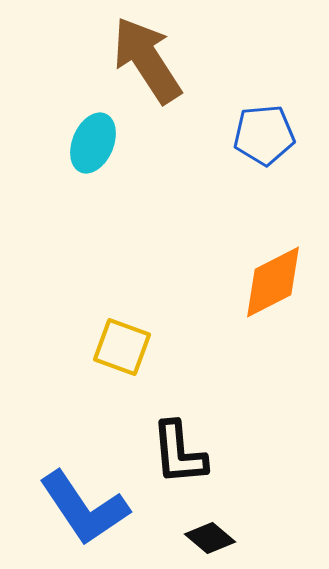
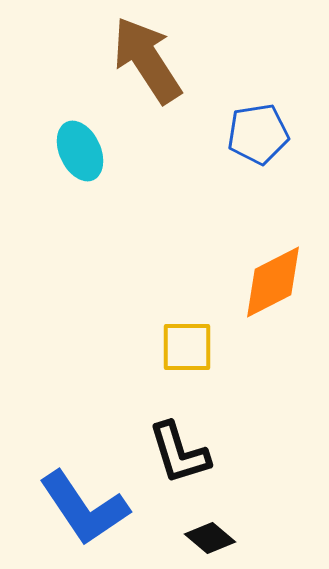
blue pentagon: moved 6 px left, 1 px up; rotated 4 degrees counterclockwise
cyan ellipse: moved 13 px left, 8 px down; rotated 48 degrees counterclockwise
yellow square: moved 65 px right; rotated 20 degrees counterclockwise
black L-shape: rotated 12 degrees counterclockwise
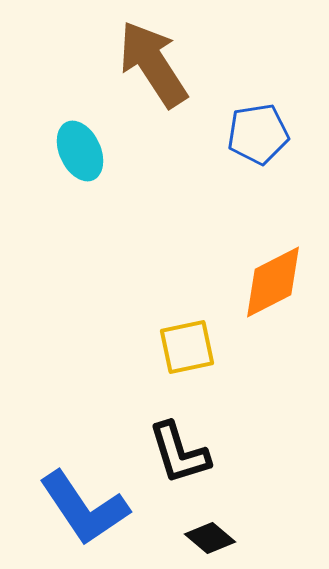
brown arrow: moved 6 px right, 4 px down
yellow square: rotated 12 degrees counterclockwise
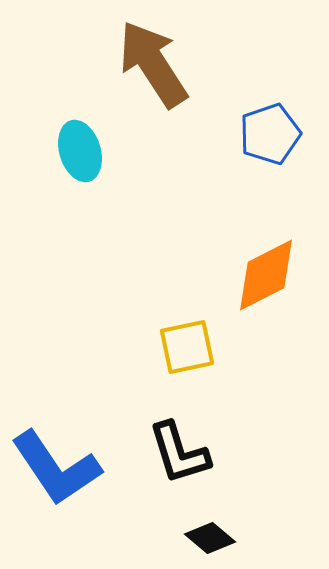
blue pentagon: moved 12 px right; rotated 10 degrees counterclockwise
cyan ellipse: rotated 8 degrees clockwise
orange diamond: moved 7 px left, 7 px up
blue L-shape: moved 28 px left, 40 px up
